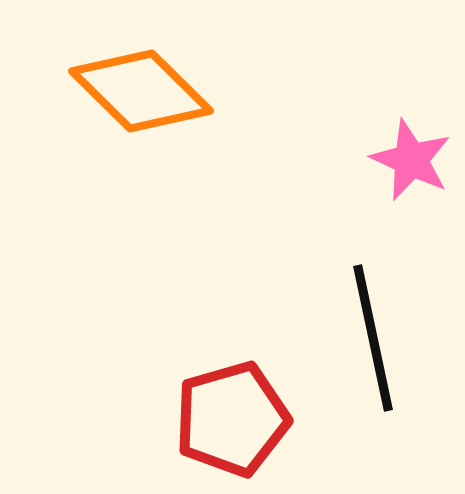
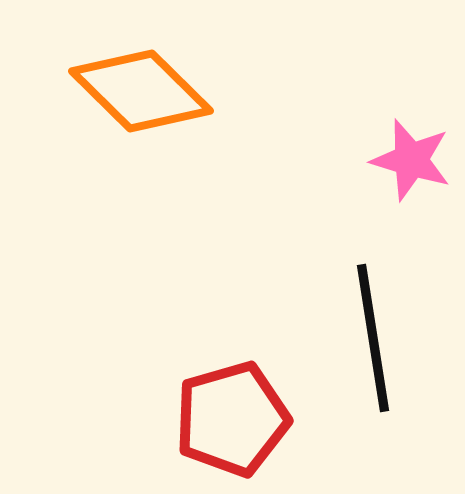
pink star: rotated 8 degrees counterclockwise
black line: rotated 3 degrees clockwise
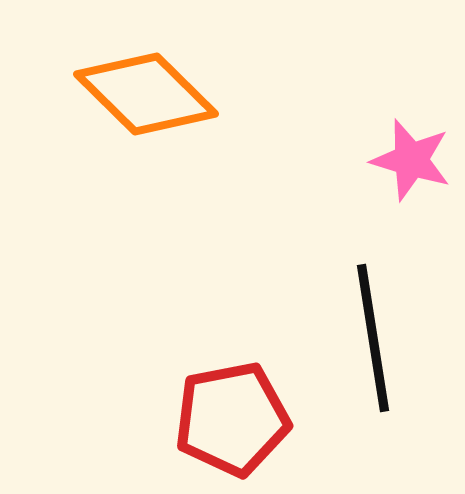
orange diamond: moved 5 px right, 3 px down
red pentagon: rotated 5 degrees clockwise
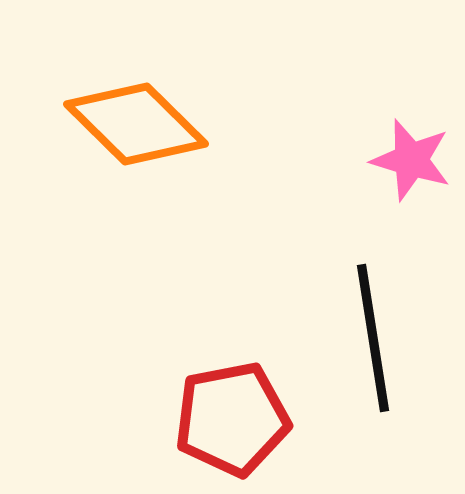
orange diamond: moved 10 px left, 30 px down
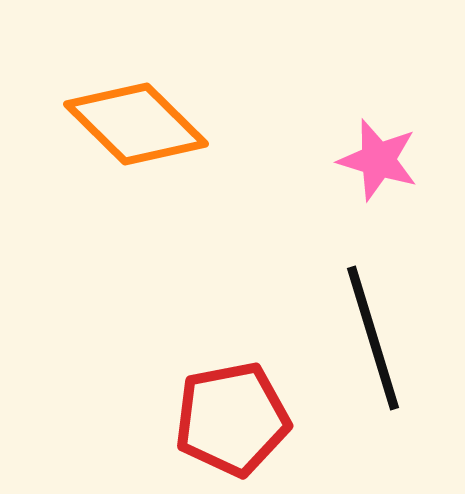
pink star: moved 33 px left
black line: rotated 8 degrees counterclockwise
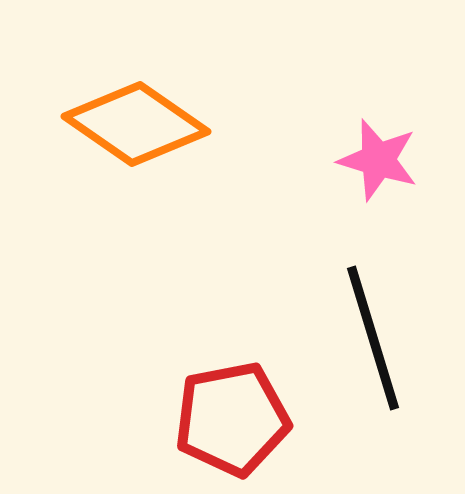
orange diamond: rotated 10 degrees counterclockwise
